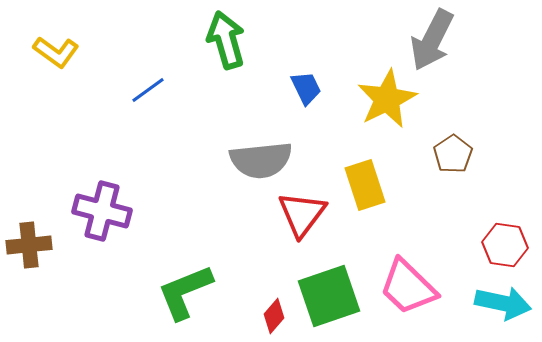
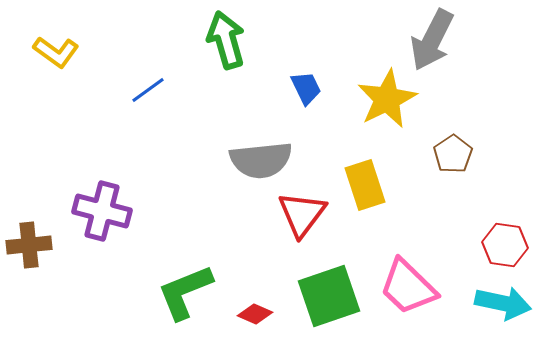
red diamond: moved 19 px left, 2 px up; rotated 72 degrees clockwise
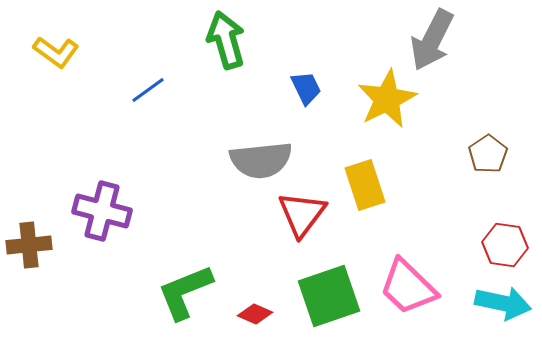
brown pentagon: moved 35 px right
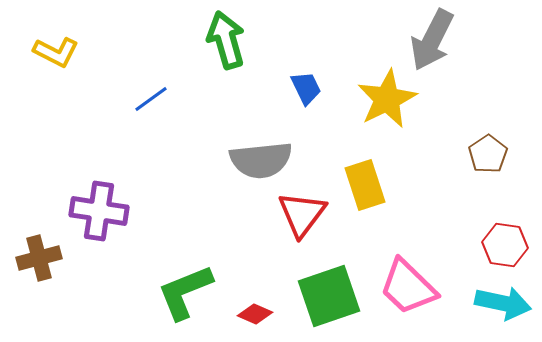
yellow L-shape: rotated 9 degrees counterclockwise
blue line: moved 3 px right, 9 px down
purple cross: moved 3 px left; rotated 6 degrees counterclockwise
brown cross: moved 10 px right, 13 px down; rotated 9 degrees counterclockwise
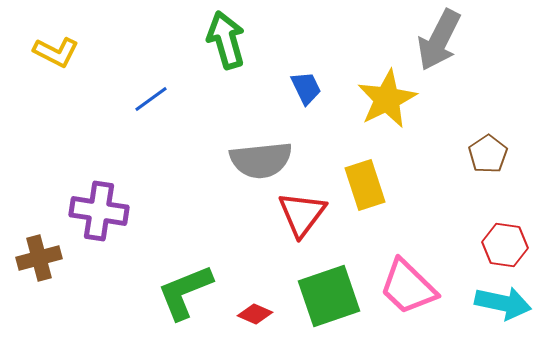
gray arrow: moved 7 px right
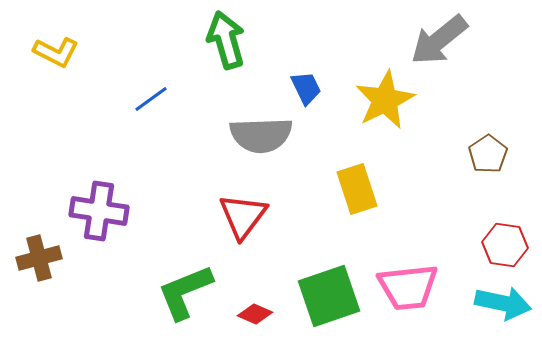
gray arrow: rotated 24 degrees clockwise
yellow star: moved 2 px left, 1 px down
gray semicircle: moved 25 px up; rotated 4 degrees clockwise
yellow rectangle: moved 8 px left, 4 px down
red triangle: moved 59 px left, 2 px down
pink trapezoid: rotated 50 degrees counterclockwise
